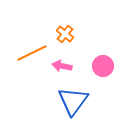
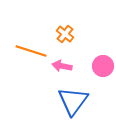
orange line: moved 1 px left, 2 px up; rotated 44 degrees clockwise
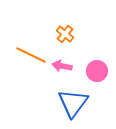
orange line: moved 4 px down; rotated 8 degrees clockwise
pink circle: moved 6 px left, 5 px down
blue triangle: moved 2 px down
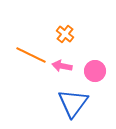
pink circle: moved 2 px left
